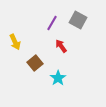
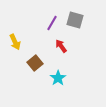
gray square: moved 3 px left; rotated 12 degrees counterclockwise
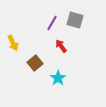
yellow arrow: moved 2 px left, 1 px down
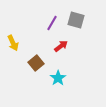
gray square: moved 1 px right
red arrow: rotated 88 degrees clockwise
brown square: moved 1 px right
